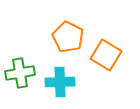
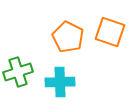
orange square: moved 4 px right, 23 px up; rotated 12 degrees counterclockwise
green cross: moved 2 px left, 1 px up; rotated 8 degrees counterclockwise
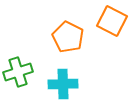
orange square: moved 2 px right, 11 px up; rotated 8 degrees clockwise
cyan cross: moved 3 px right, 2 px down
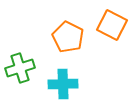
orange square: moved 4 px down
green cross: moved 2 px right, 4 px up
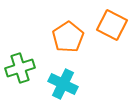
orange pentagon: rotated 12 degrees clockwise
cyan cross: rotated 28 degrees clockwise
